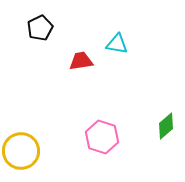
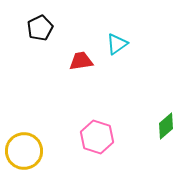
cyan triangle: rotated 45 degrees counterclockwise
pink hexagon: moved 5 px left
yellow circle: moved 3 px right
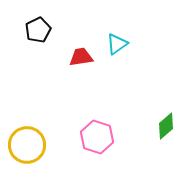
black pentagon: moved 2 px left, 2 px down
red trapezoid: moved 4 px up
yellow circle: moved 3 px right, 6 px up
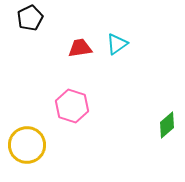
black pentagon: moved 8 px left, 12 px up
red trapezoid: moved 1 px left, 9 px up
green diamond: moved 1 px right, 1 px up
pink hexagon: moved 25 px left, 31 px up
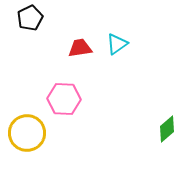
pink hexagon: moved 8 px left, 7 px up; rotated 16 degrees counterclockwise
green diamond: moved 4 px down
yellow circle: moved 12 px up
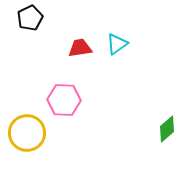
pink hexagon: moved 1 px down
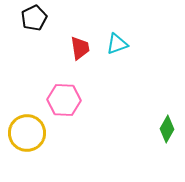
black pentagon: moved 4 px right
cyan triangle: rotated 15 degrees clockwise
red trapezoid: rotated 90 degrees clockwise
green diamond: rotated 20 degrees counterclockwise
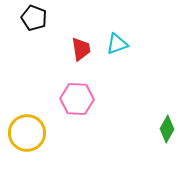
black pentagon: rotated 25 degrees counterclockwise
red trapezoid: moved 1 px right, 1 px down
pink hexagon: moved 13 px right, 1 px up
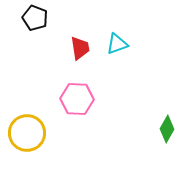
black pentagon: moved 1 px right
red trapezoid: moved 1 px left, 1 px up
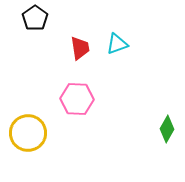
black pentagon: rotated 15 degrees clockwise
yellow circle: moved 1 px right
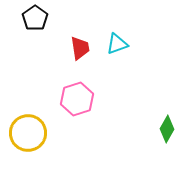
pink hexagon: rotated 20 degrees counterclockwise
